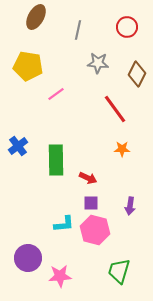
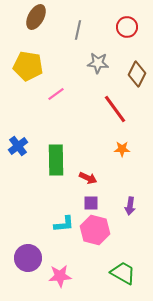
green trapezoid: moved 4 px right, 2 px down; rotated 104 degrees clockwise
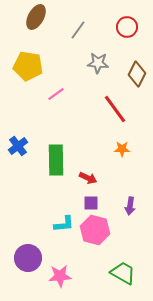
gray line: rotated 24 degrees clockwise
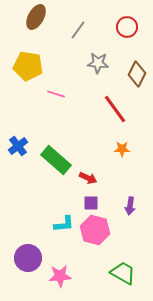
pink line: rotated 54 degrees clockwise
green rectangle: rotated 48 degrees counterclockwise
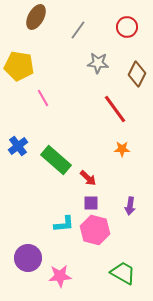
yellow pentagon: moved 9 px left
pink line: moved 13 px left, 4 px down; rotated 42 degrees clockwise
red arrow: rotated 18 degrees clockwise
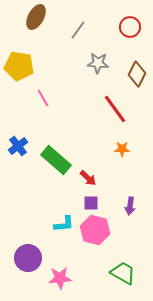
red circle: moved 3 px right
pink star: moved 2 px down
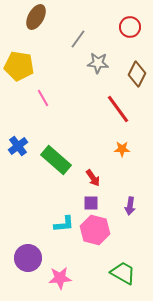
gray line: moved 9 px down
red line: moved 3 px right
red arrow: moved 5 px right; rotated 12 degrees clockwise
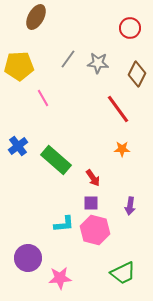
red circle: moved 1 px down
gray line: moved 10 px left, 20 px down
yellow pentagon: rotated 12 degrees counterclockwise
green trapezoid: rotated 124 degrees clockwise
